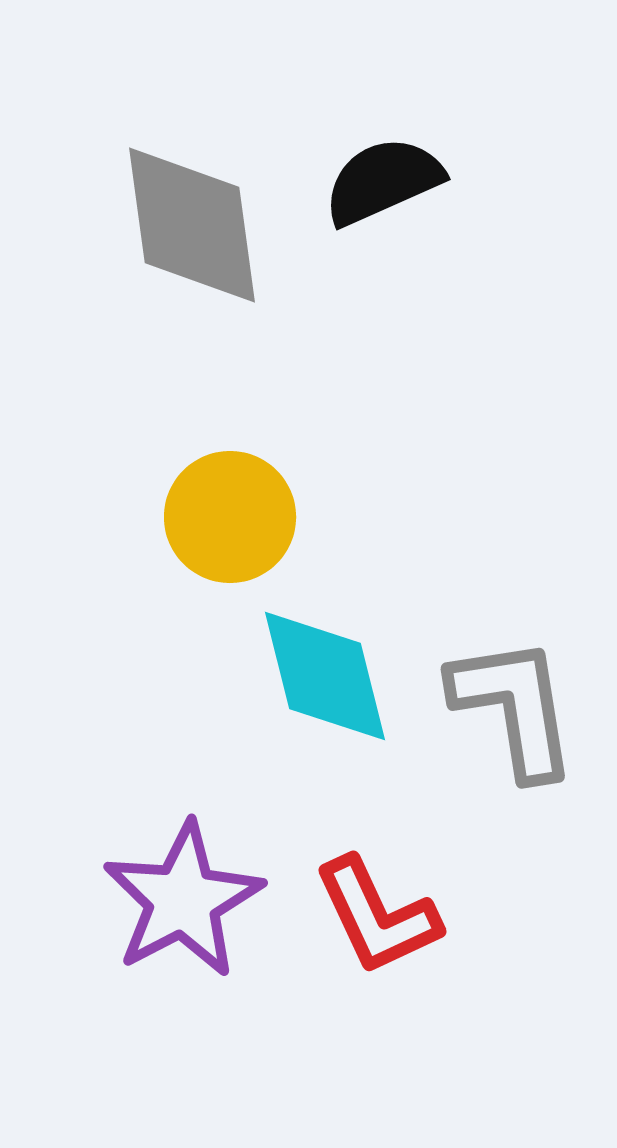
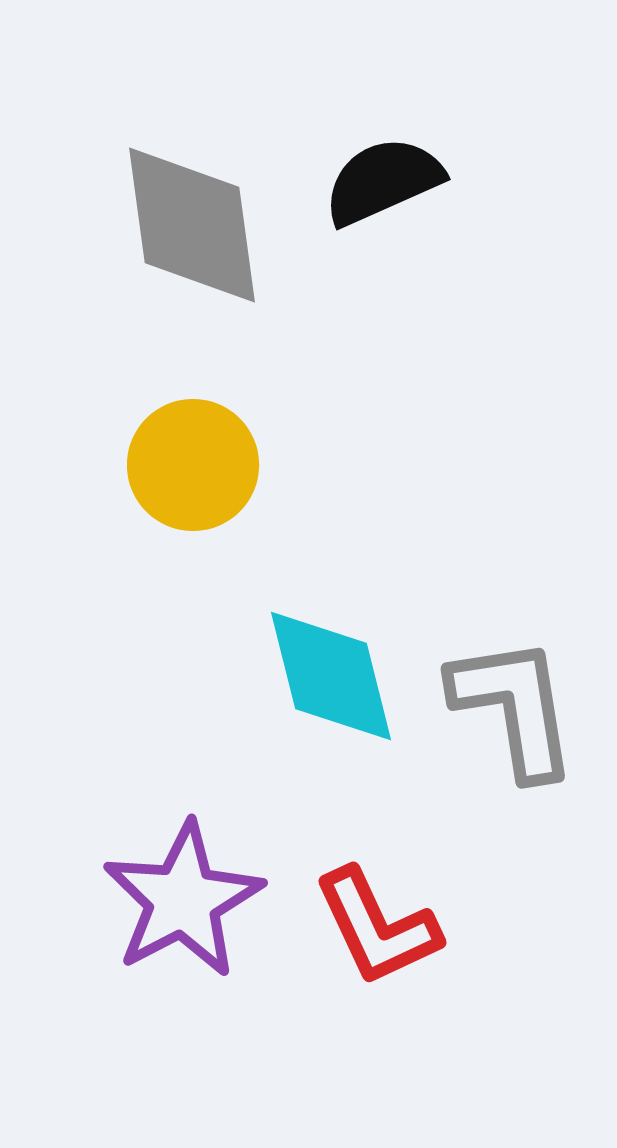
yellow circle: moved 37 px left, 52 px up
cyan diamond: moved 6 px right
red L-shape: moved 11 px down
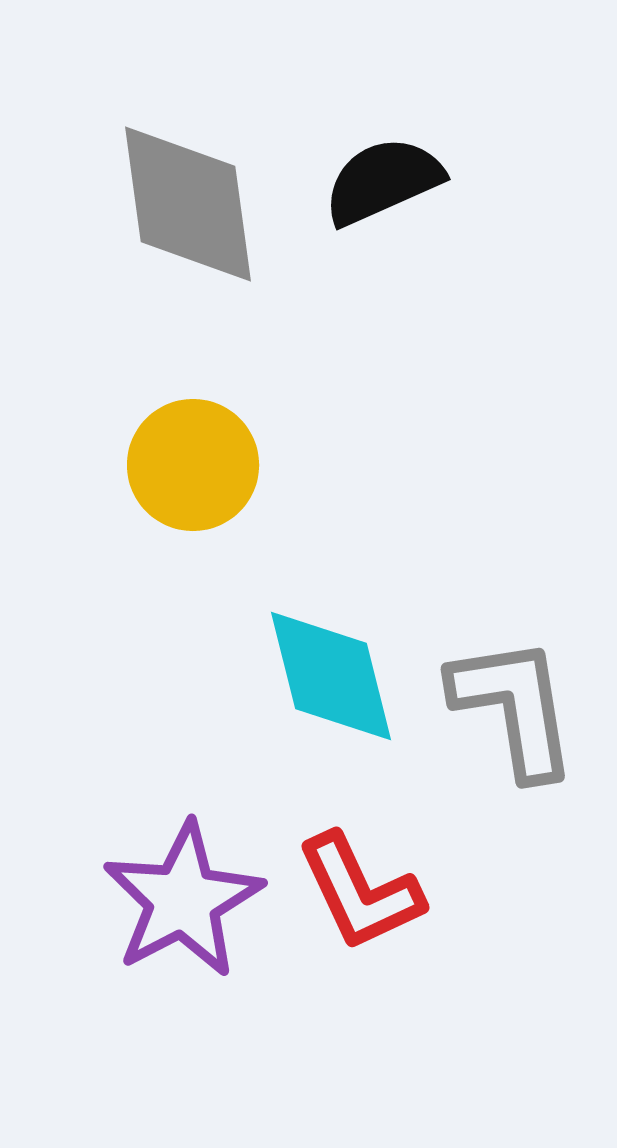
gray diamond: moved 4 px left, 21 px up
red L-shape: moved 17 px left, 35 px up
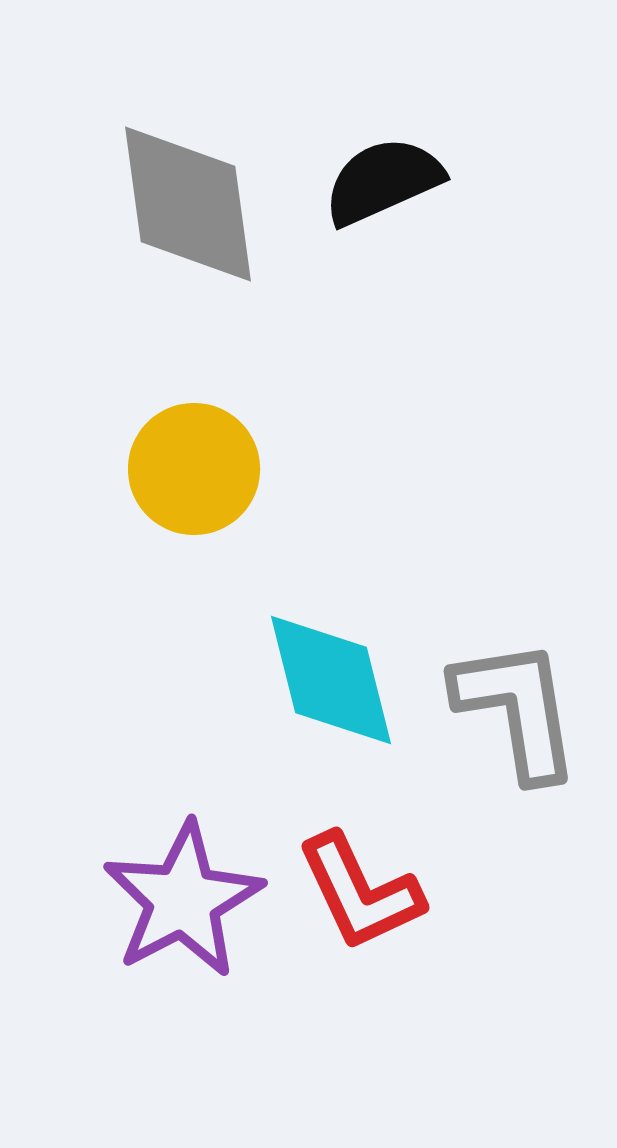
yellow circle: moved 1 px right, 4 px down
cyan diamond: moved 4 px down
gray L-shape: moved 3 px right, 2 px down
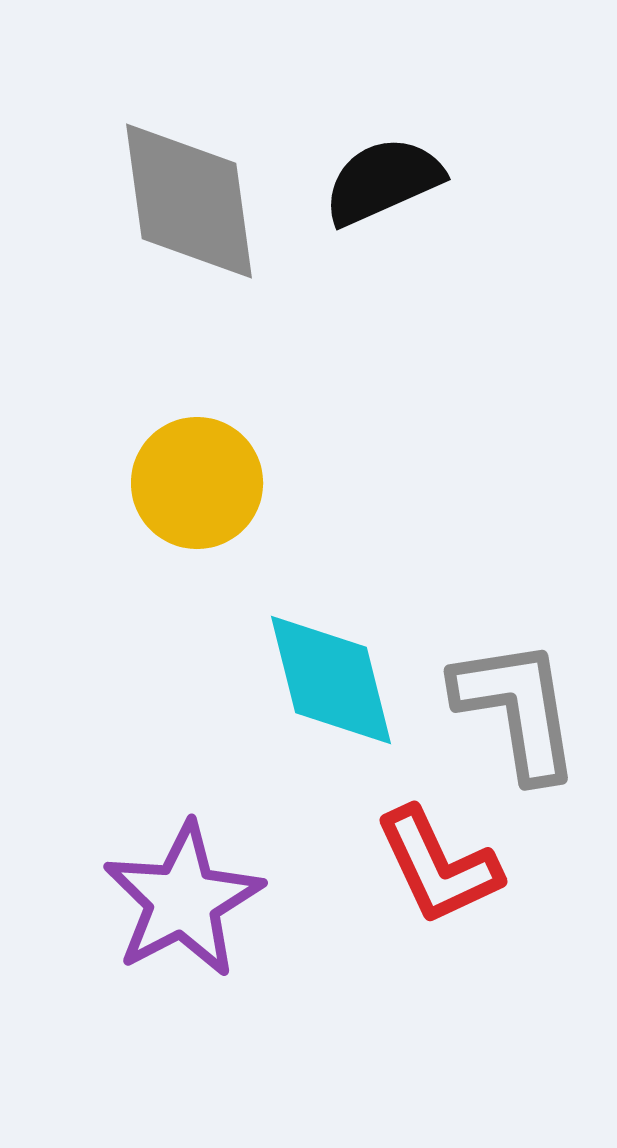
gray diamond: moved 1 px right, 3 px up
yellow circle: moved 3 px right, 14 px down
red L-shape: moved 78 px right, 26 px up
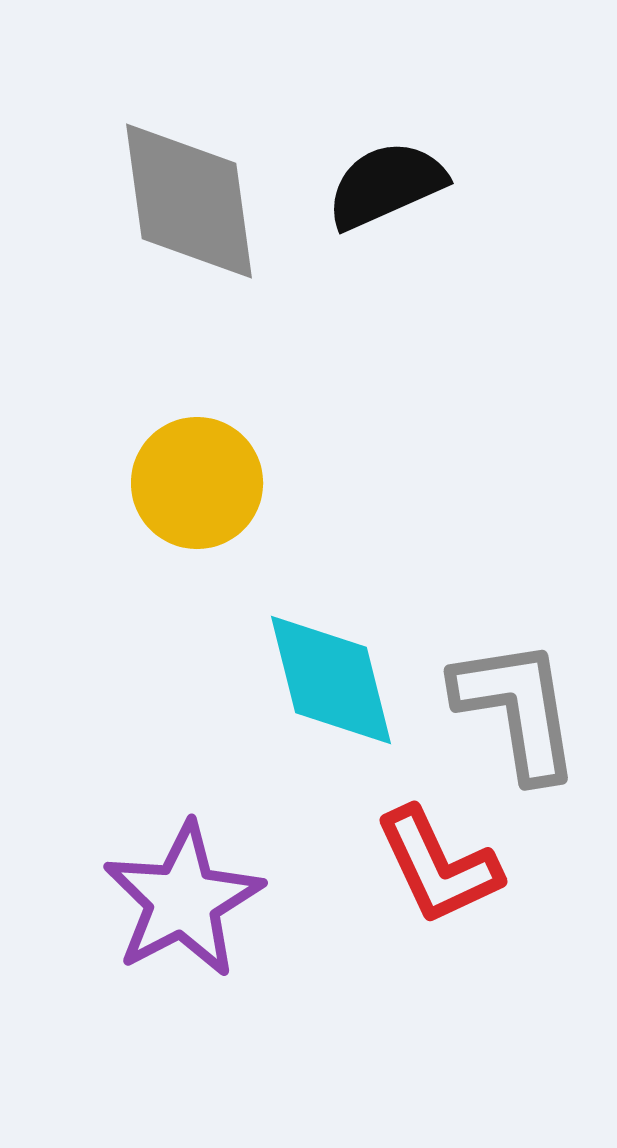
black semicircle: moved 3 px right, 4 px down
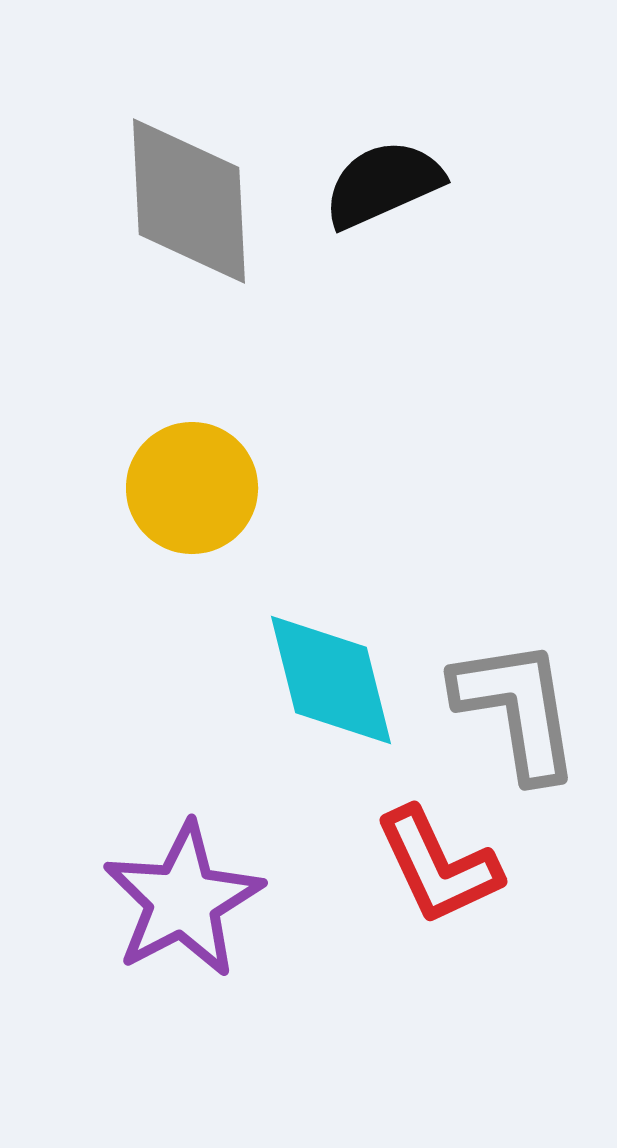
black semicircle: moved 3 px left, 1 px up
gray diamond: rotated 5 degrees clockwise
yellow circle: moved 5 px left, 5 px down
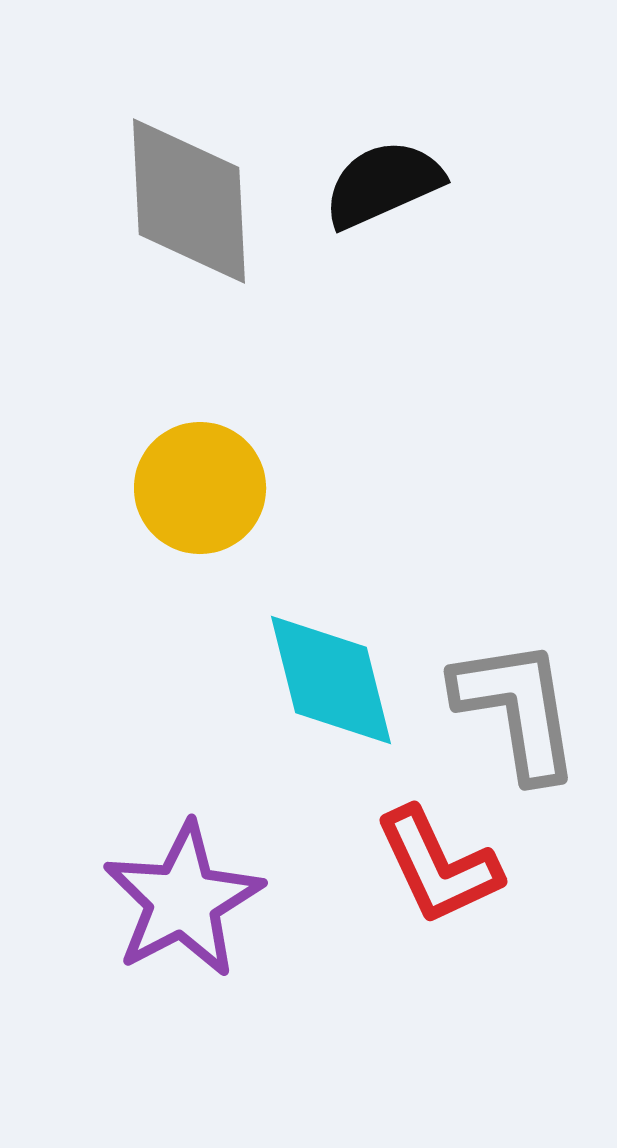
yellow circle: moved 8 px right
